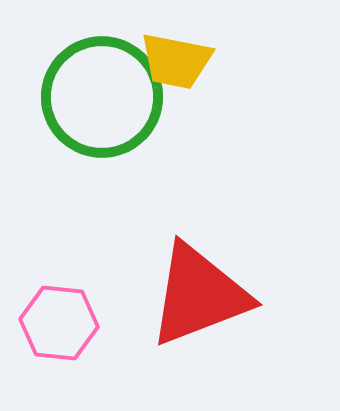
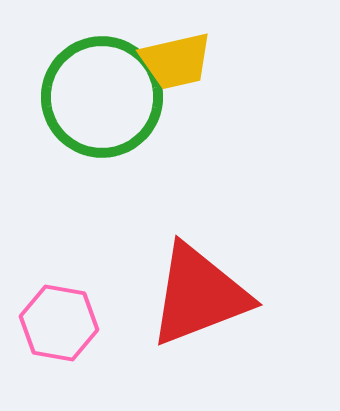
yellow trapezoid: rotated 24 degrees counterclockwise
pink hexagon: rotated 4 degrees clockwise
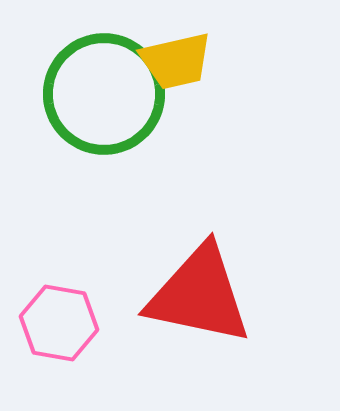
green circle: moved 2 px right, 3 px up
red triangle: rotated 33 degrees clockwise
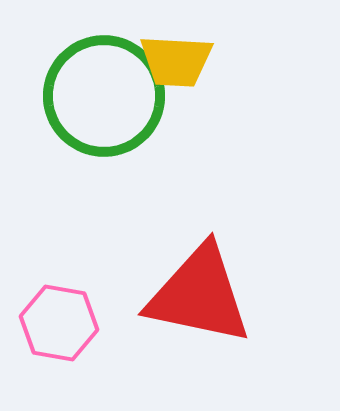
yellow trapezoid: rotated 16 degrees clockwise
green circle: moved 2 px down
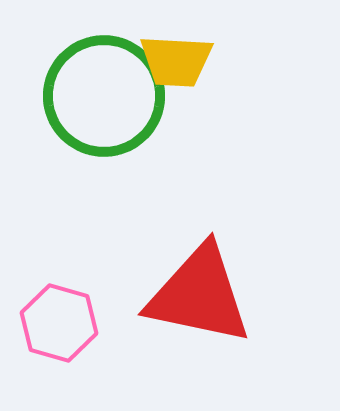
pink hexagon: rotated 6 degrees clockwise
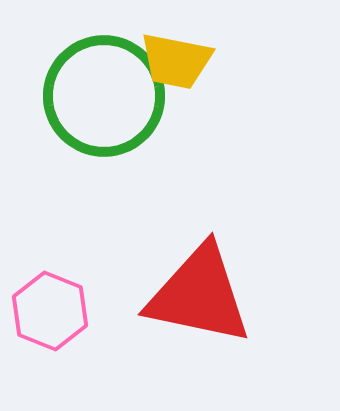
yellow trapezoid: rotated 8 degrees clockwise
pink hexagon: moved 9 px left, 12 px up; rotated 6 degrees clockwise
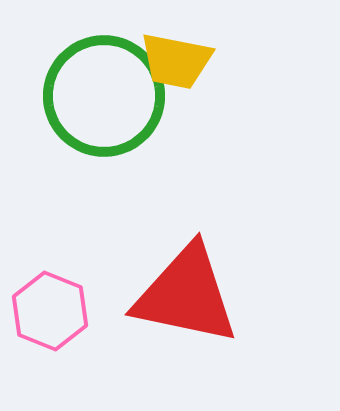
red triangle: moved 13 px left
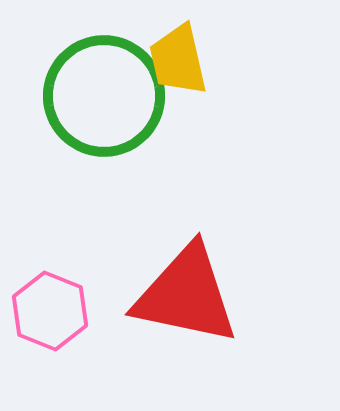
yellow trapezoid: moved 2 px right, 1 px up; rotated 66 degrees clockwise
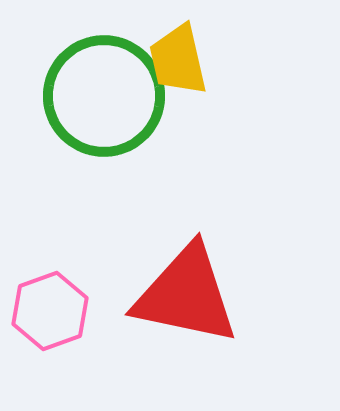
pink hexagon: rotated 18 degrees clockwise
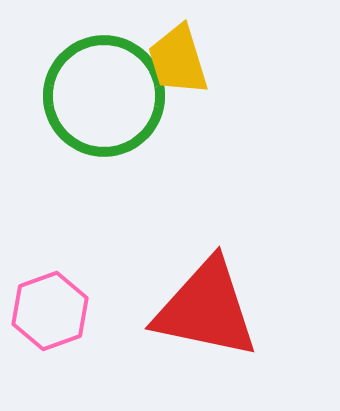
yellow trapezoid: rotated 4 degrees counterclockwise
red triangle: moved 20 px right, 14 px down
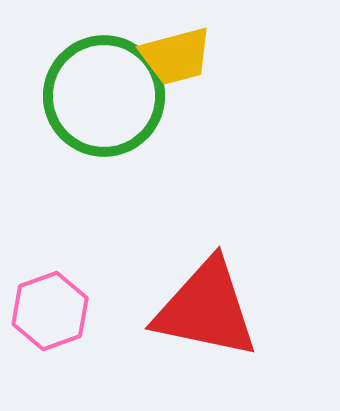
yellow trapezoid: moved 2 px left, 4 px up; rotated 88 degrees counterclockwise
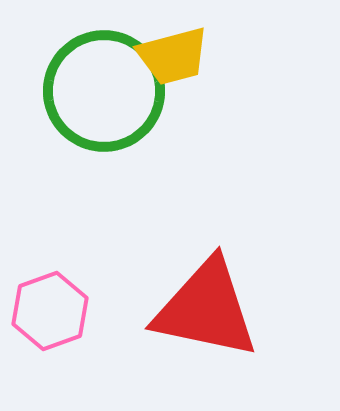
yellow trapezoid: moved 3 px left
green circle: moved 5 px up
